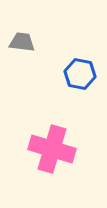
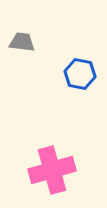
pink cross: moved 21 px down; rotated 33 degrees counterclockwise
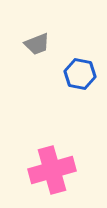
gray trapezoid: moved 15 px right, 2 px down; rotated 152 degrees clockwise
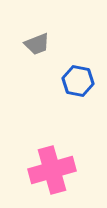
blue hexagon: moved 2 px left, 7 px down
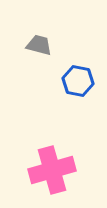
gray trapezoid: moved 2 px right, 1 px down; rotated 144 degrees counterclockwise
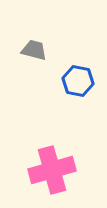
gray trapezoid: moved 5 px left, 5 px down
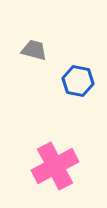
pink cross: moved 3 px right, 4 px up; rotated 12 degrees counterclockwise
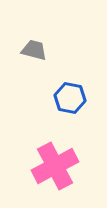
blue hexagon: moved 8 px left, 17 px down
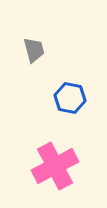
gray trapezoid: rotated 60 degrees clockwise
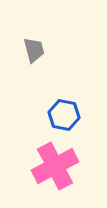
blue hexagon: moved 6 px left, 17 px down
